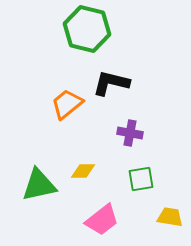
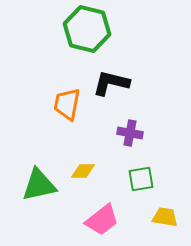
orange trapezoid: rotated 40 degrees counterclockwise
yellow trapezoid: moved 5 px left
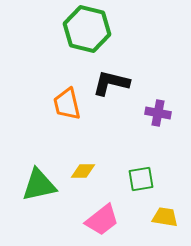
orange trapezoid: rotated 24 degrees counterclockwise
purple cross: moved 28 px right, 20 px up
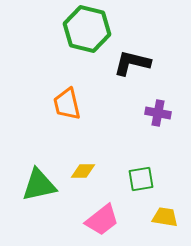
black L-shape: moved 21 px right, 20 px up
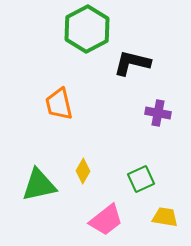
green hexagon: rotated 18 degrees clockwise
orange trapezoid: moved 8 px left
yellow diamond: rotated 60 degrees counterclockwise
green square: rotated 16 degrees counterclockwise
pink trapezoid: moved 4 px right
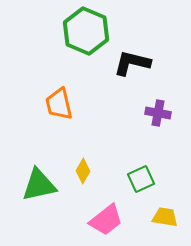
green hexagon: moved 1 px left, 2 px down; rotated 9 degrees counterclockwise
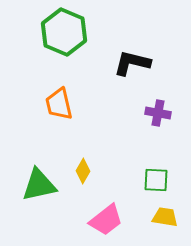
green hexagon: moved 22 px left, 1 px down
green square: moved 15 px right, 1 px down; rotated 28 degrees clockwise
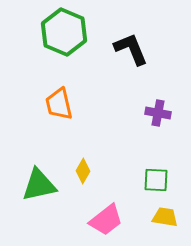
black L-shape: moved 1 px left, 14 px up; rotated 54 degrees clockwise
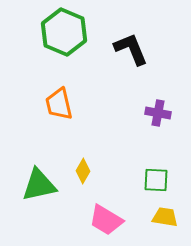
pink trapezoid: rotated 69 degrees clockwise
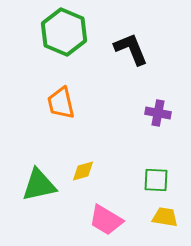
orange trapezoid: moved 2 px right, 1 px up
yellow diamond: rotated 45 degrees clockwise
